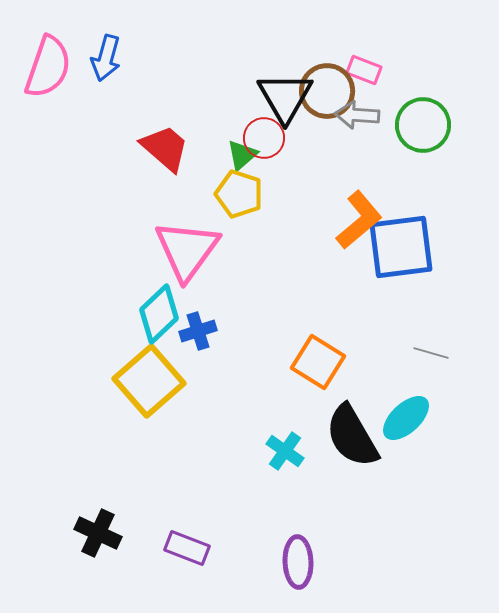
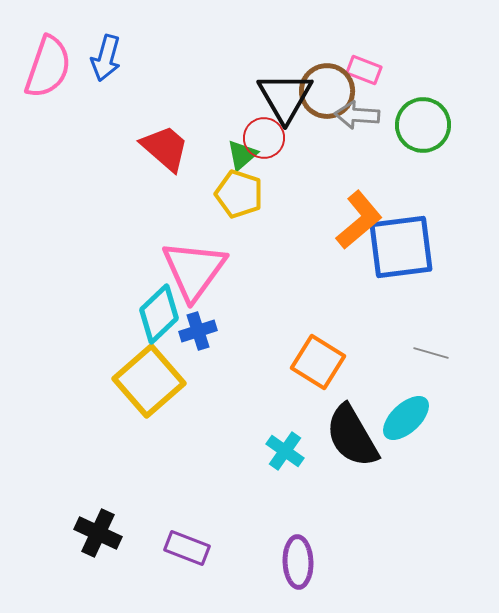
pink triangle: moved 7 px right, 20 px down
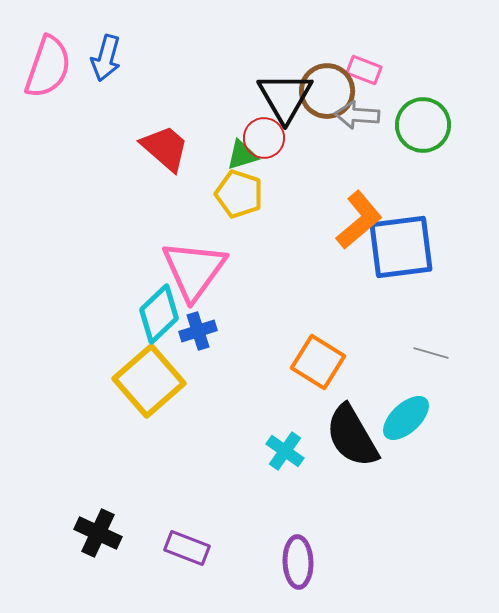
green triangle: rotated 24 degrees clockwise
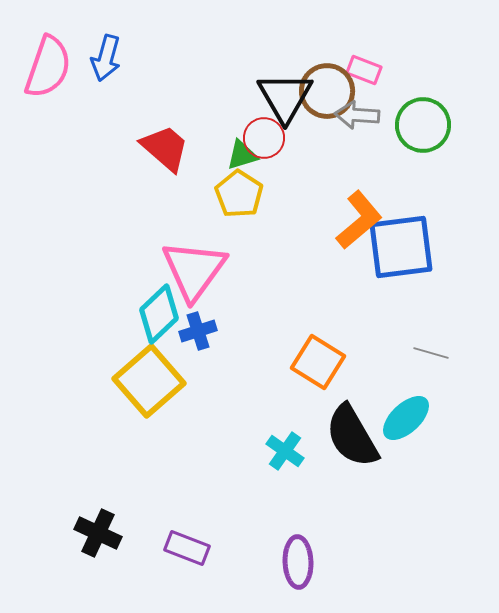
yellow pentagon: rotated 15 degrees clockwise
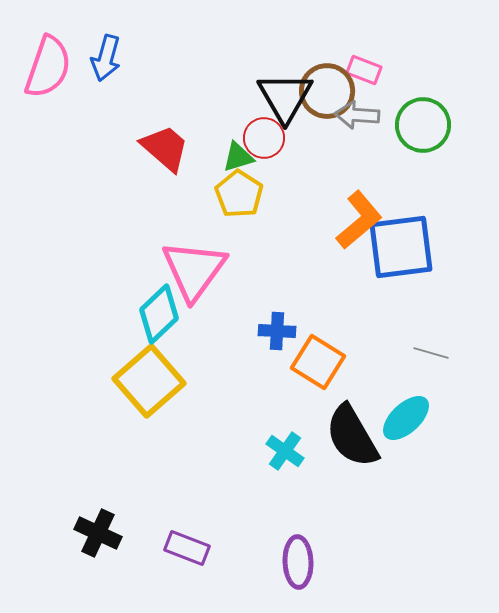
green triangle: moved 4 px left, 2 px down
blue cross: moved 79 px right; rotated 21 degrees clockwise
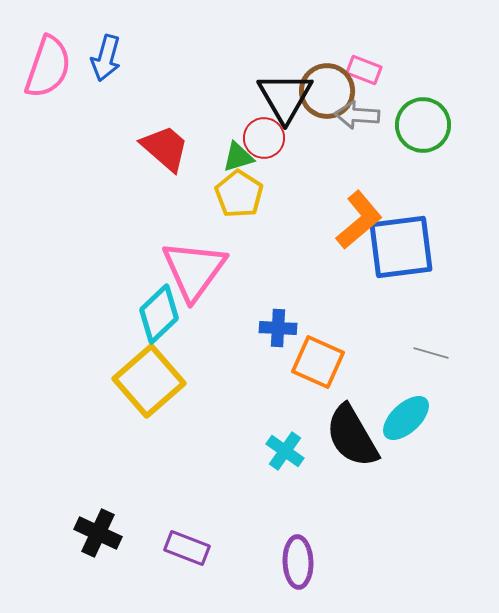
blue cross: moved 1 px right, 3 px up
orange square: rotated 8 degrees counterclockwise
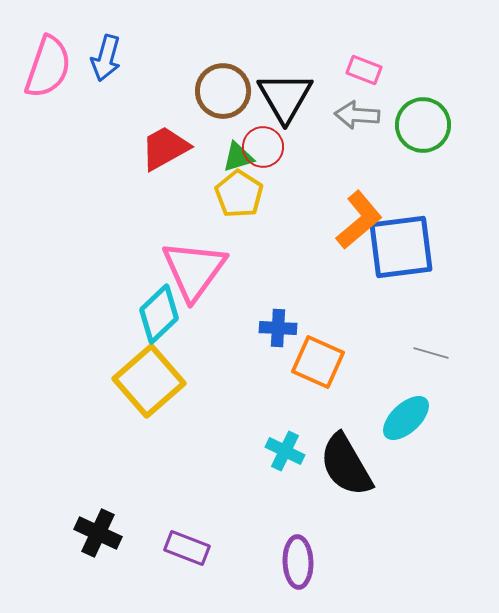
brown circle: moved 104 px left
red circle: moved 1 px left, 9 px down
red trapezoid: rotated 70 degrees counterclockwise
black semicircle: moved 6 px left, 29 px down
cyan cross: rotated 9 degrees counterclockwise
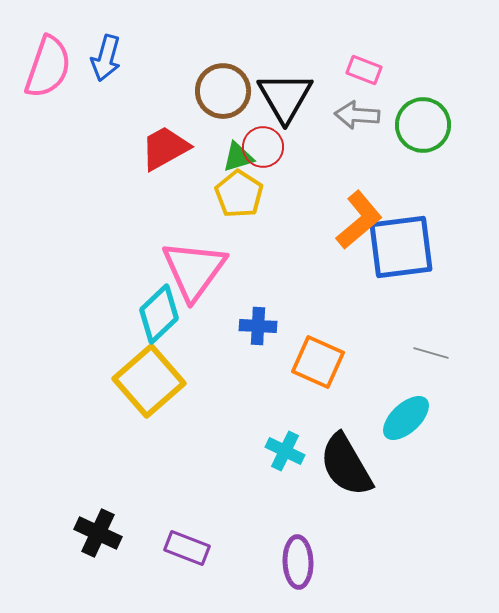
blue cross: moved 20 px left, 2 px up
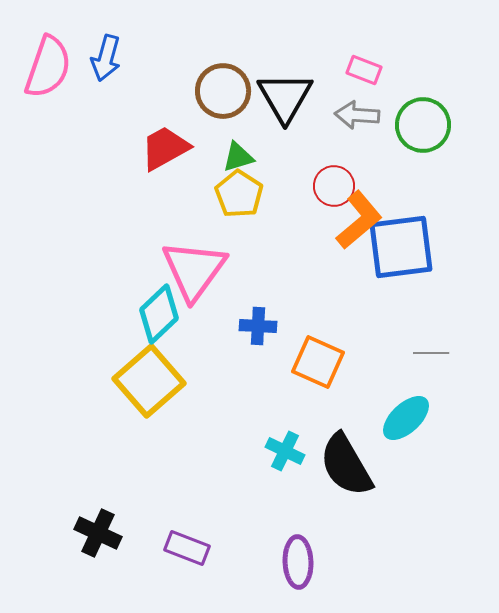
red circle: moved 71 px right, 39 px down
gray line: rotated 16 degrees counterclockwise
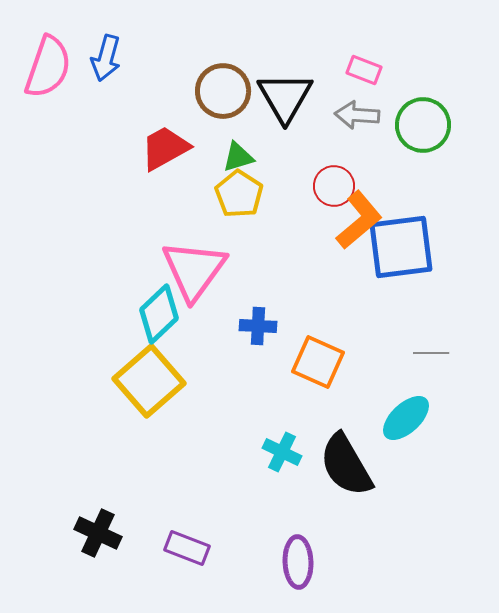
cyan cross: moved 3 px left, 1 px down
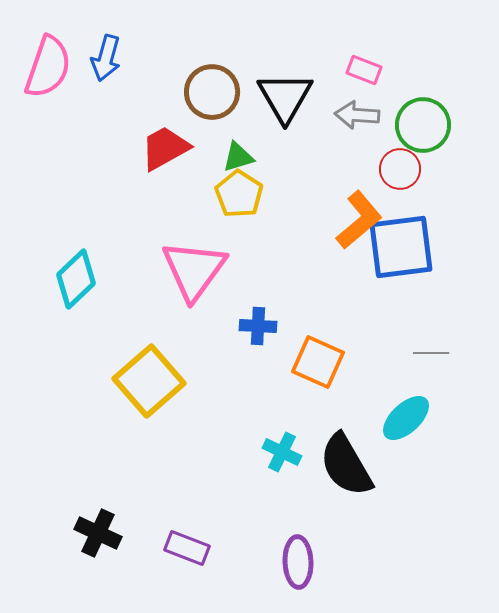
brown circle: moved 11 px left, 1 px down
red circle: moved 66 px right, 17 px up
cyan diamond: moved 83 px left, 35 px up
